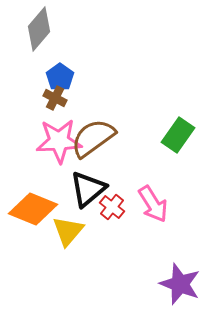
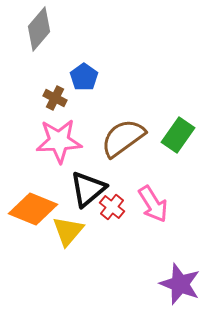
blue pentagon: moved 24 px right
brown semicircle: moved 30 px right
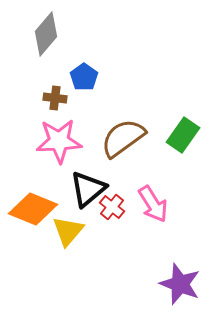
gray diamond: moved 7 px right, 5 px down
brown cross: rotated 20 degrees counterclockwise
green rectangle: moved 5 px right
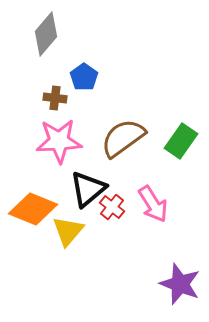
green rectangle: moved 2 px left, 6 px down
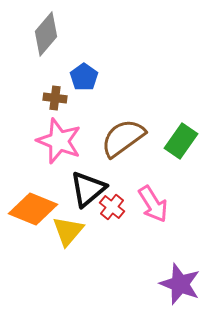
pink star: rotated 24 degrees clockwise
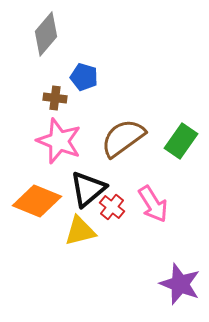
blue pentagon: rotated 20 degrees counterclockwise
orange diamond: moved 4 px right, 8 px up
yellow triangle: moved 12 px right; rotated 36 degrees clockwise
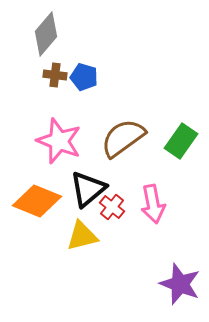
brown cross: moved 23 px up
pink arrow: rotated 21 degrees clockwise
yellow triangle: moved 2 px right, 5 px down
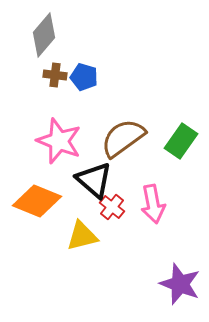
gray diamond: moved 2 px left, 1 px down
black triangle: moved 6 px right, 9 px up; rotated 39 degrees counterclockwise
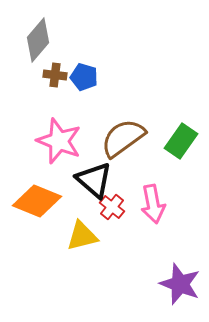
gray diamond: moved 6 px left, 5 px down
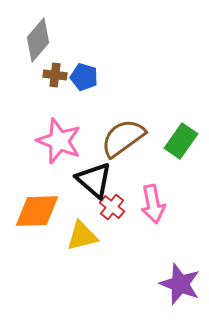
orange diamond: moved 10 px down; rotated 24 degrees counterclockwise
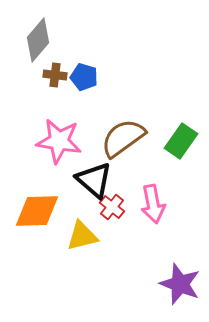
pink star: rotated 12 degrees counterclockwise
